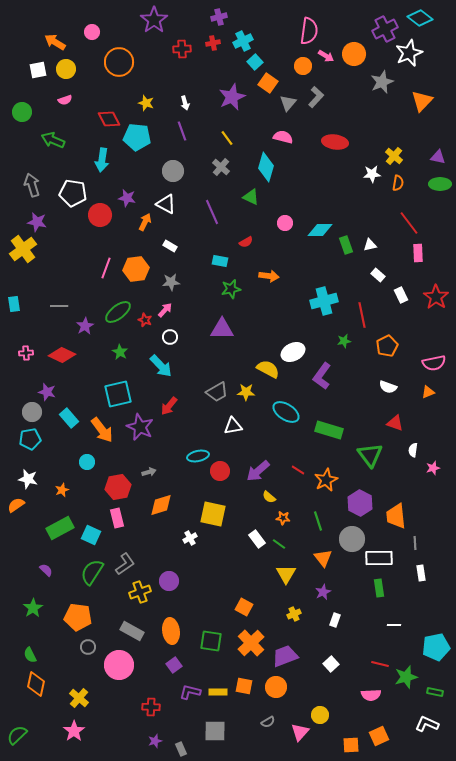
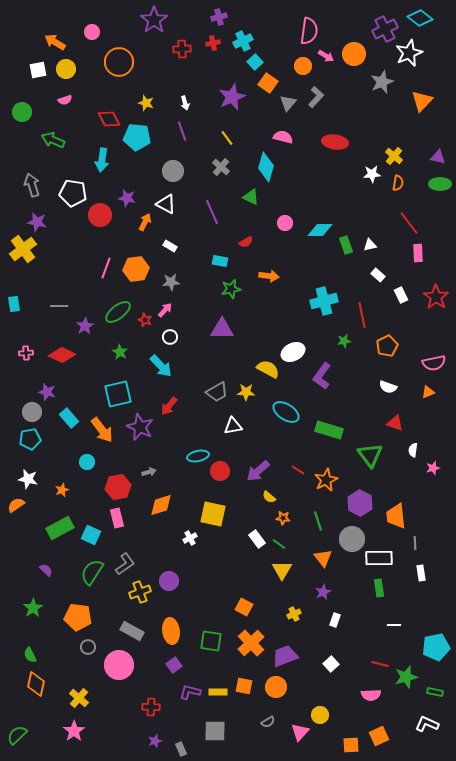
yellow triangle at (286, 574): moved 4 px left, 4 px up
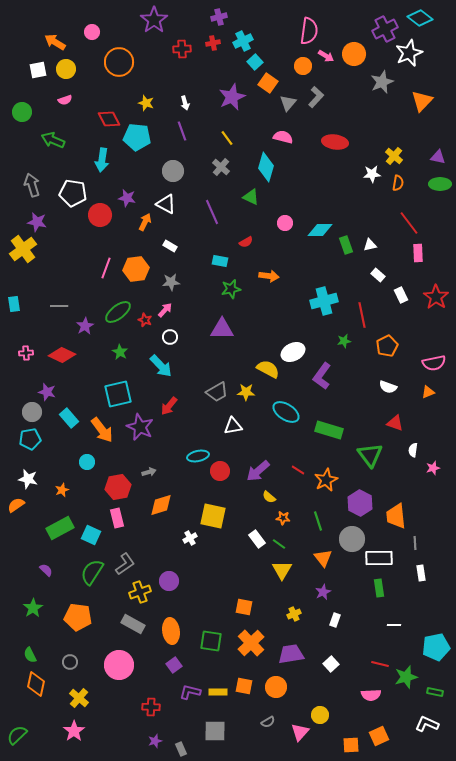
yellow square at (213, 514): moved 2 px down
orange square at (244, 607): rotated 18 degrees counterclockwise
gray rectangle at (132, 631): moved 1 px right, 7 px up
gray circle at (88, 647): moved 18 px left, 15 px down
purple trapezoid at (285, 656): moved 6 px right, 2 px up; rotated 12 degrees clockwise
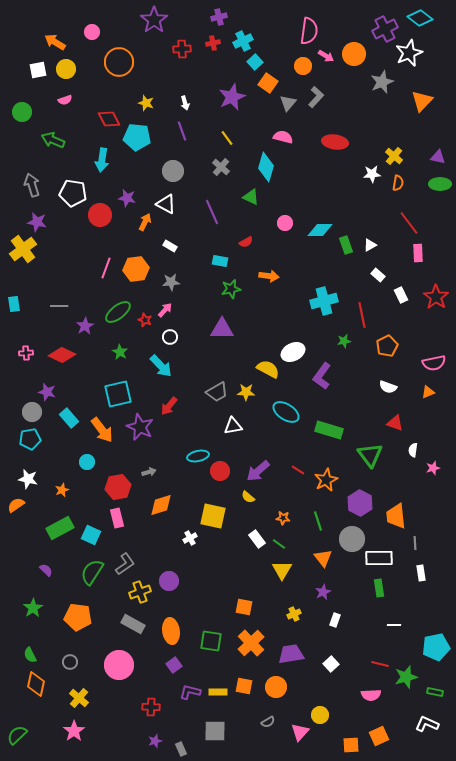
white triangle at (370, 245): rotated 16 degrees counterclockwise
yellow semicircle at (269, 497): moved 21 px left
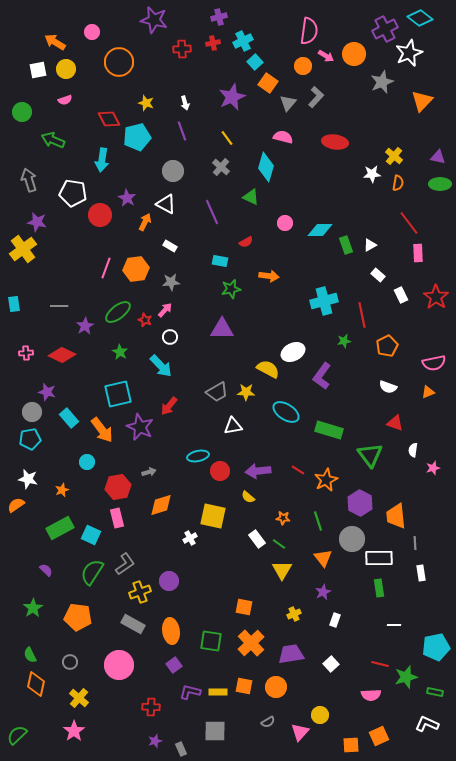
purple star at (154, 20): rotated 24 degrees counterclockwise
cyan pentagon at (137, 137): rotated 20 degrees counterclockwise
gray arrow at (32, 185): moved 3 px left, 5 px up
purple star at (127, 198): rotated 18 degrees clockwise
purple arrow at (258, 471): rotated 35 degrees clockwise
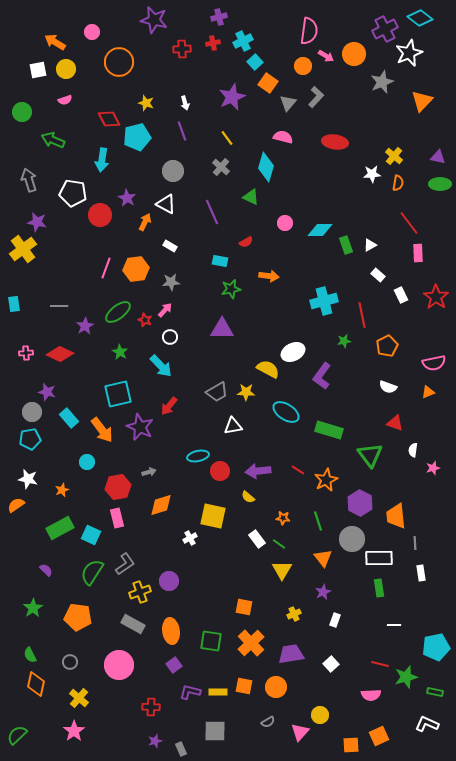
red diamond at (62, 355): moved 2 px left, 1 px up
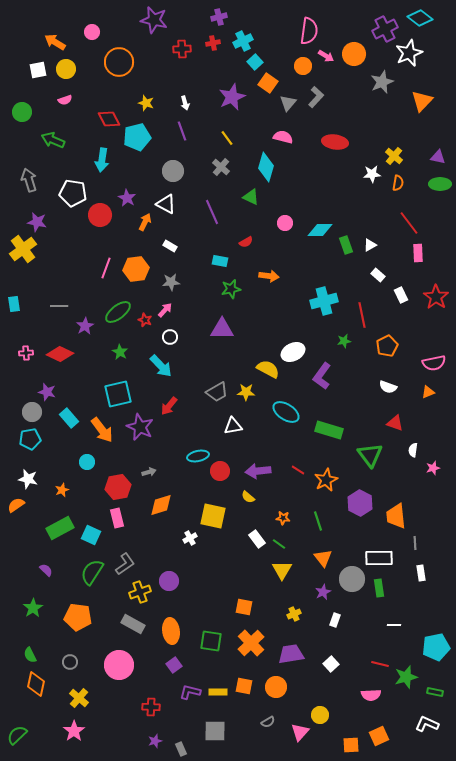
gray circle at (352, 539): moved 40 px down
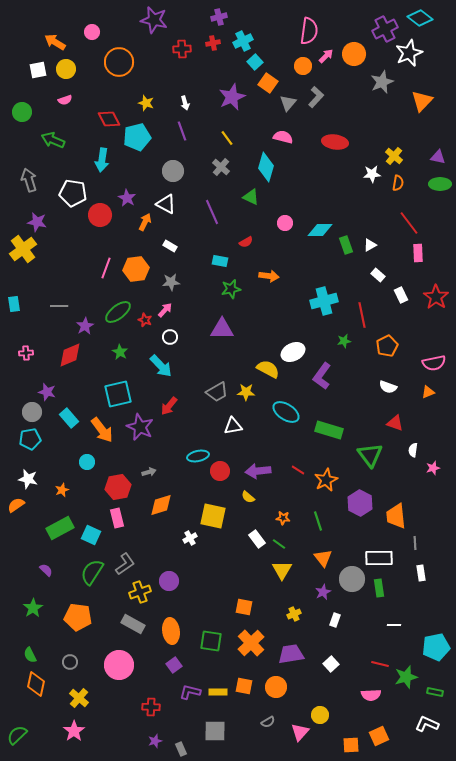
pink arrow at (326, 56): rotated 77 degrees counterclockwise
red diamond at (60, 354): moved 10 px right, 1 px down; rotated 48 degrees counterclockwise
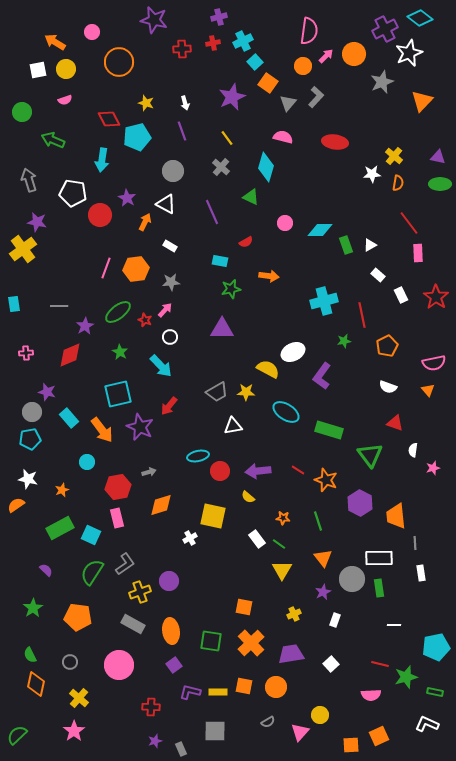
orange triangle at (428, 392): moved 2 px up; rotated 48 degrees counterclockwise
orange star at (326, 480): rotated 25 degrees counterclockwise
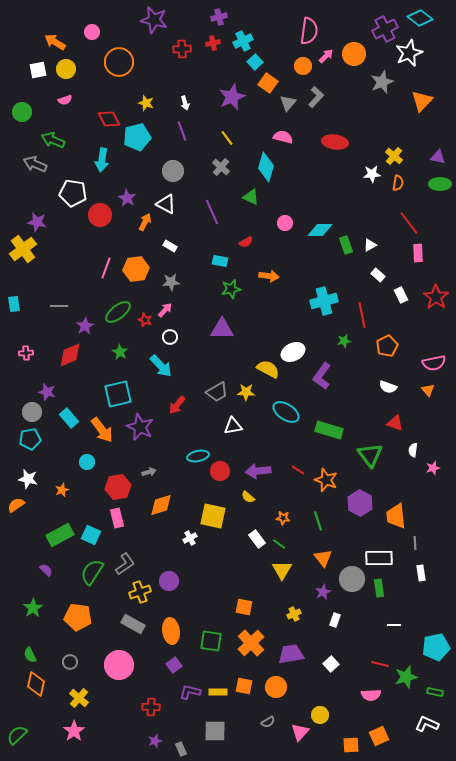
gray arrow at (29, 180): moved 6 px right, 16 px up; rotated 50 degrees counterclockwise
red arrow at (169, 406): moved 8 px right, 1 px up
green rectangle at (60, 528): moved 7 px down
